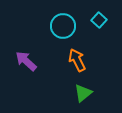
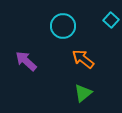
cyan square: moved 12 px right
orange arrow: moved 6 px right, 1 px up; rotated 25 degrees counterclockwise
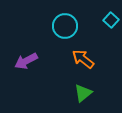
cyan circle: moved 2 px right
purple arrow: rotated 70 degrees counterclockwise
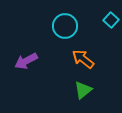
green triangle: moved 3 px up
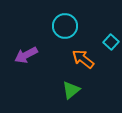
cyan square: moved 22 px down
purple arrow: moved 6 px up
green triangle: moved 12 px left
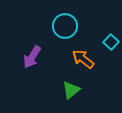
purple arrow: moved 6 px right, 2 px down; rotated 30 degrees counterclockwise
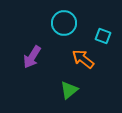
cyan circle: moved 1 px left, 3 px up
cyan square: moved 8 px left, 6 px up; rotated 21 degrees counterclockwise
green triangle: moved 2 px left
